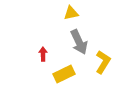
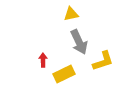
yellow triangle: moved 1 px down
red arrow: moved 6 px down
yellow L-shape: moved 1 px up; rotated 40 degrees clockwise
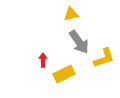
gray arrow: rotated 10 degrees counterclockwise
yellow L-shape: moved 1 px right, 3 px up
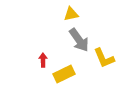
gray arrow: moved 2 px up
yellow L-shape: rotated 85 degrees clockwise
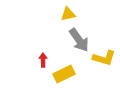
yellow triangle: moved 3 px left
yellow L-shape: rotated 50 degrees counterclockwise
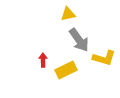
yellow rectangle: moved 2 px right, 4 px up
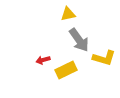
red arrow: rotated 104 degrees counterclockwise
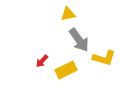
red arrow: moved 1 px left, 1 px down; rotated 32 degrees counterclockwise
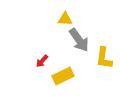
yellow triangle: moved 3 px left, 5 px down; rotated 14 degrees clockwise
yellow L-shape: rotated 80 degrees clockwise
yellow rectangle: moved 3 px left, 6 px down
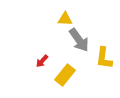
yellow rectangle: moved 2 px right, 1 px up; rotated 25 degrees counterclockwise
